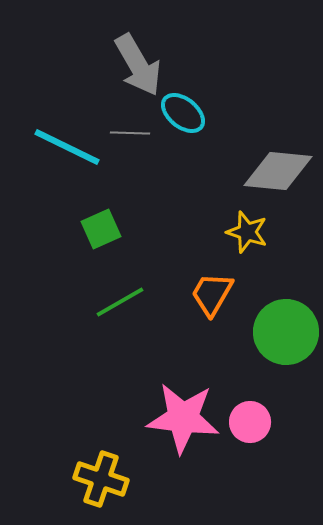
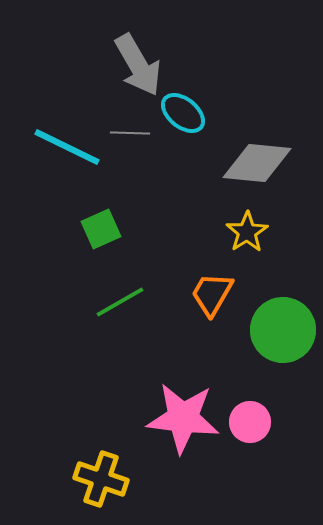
gray diamond: moved 21 px left, 8 px up
yellow star: rotated 21 degrees clockwise
green circle: moved 3 px left, 2 px up
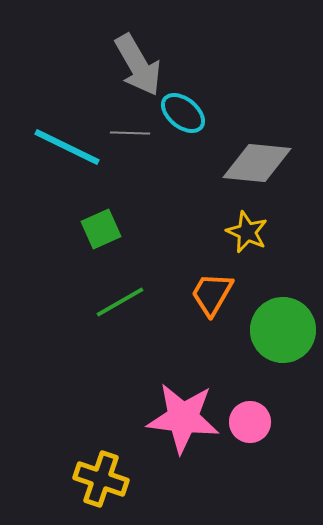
yellow star: rotated 15 degrees counterclockwise
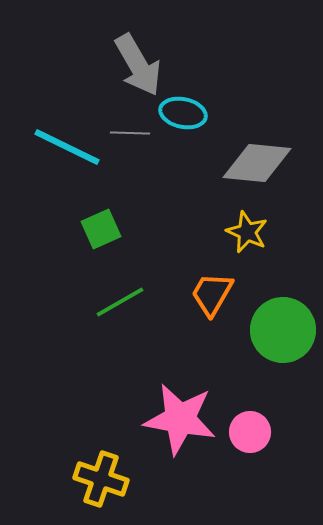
cyan ellipse: rotated 27 degrees counterclockwise
pink star: moved 3 px left, 1 px down; rotated 4 degrees clockwise
pink circle: moved 10 px down
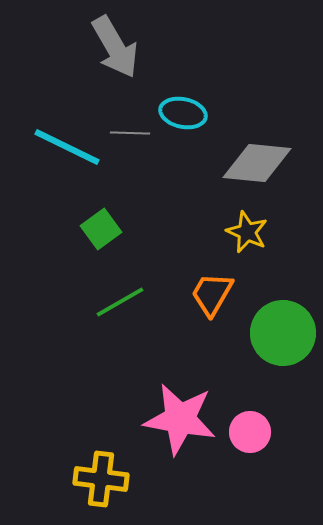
gray arrow: moved 23 px left, 18 px up
green square: rotated 12 degrees counterclockwise
green circle: moved 3 px down
yellow cross: rotated 12 degrees counterclockwise
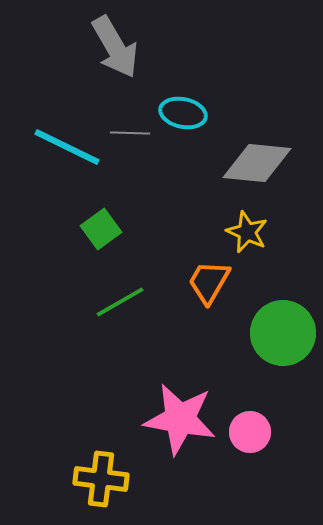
orange trapezoid: moved 3 px left, 12 px up
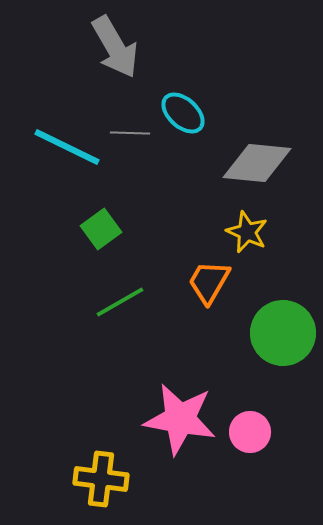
cyan ellipse: rotated 30 degrees clockwise
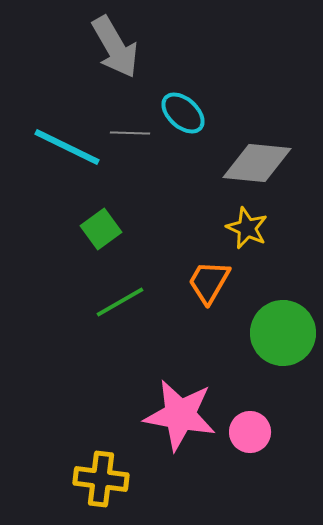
yellow star: moved 4 px up
pink star: moved 4 px up
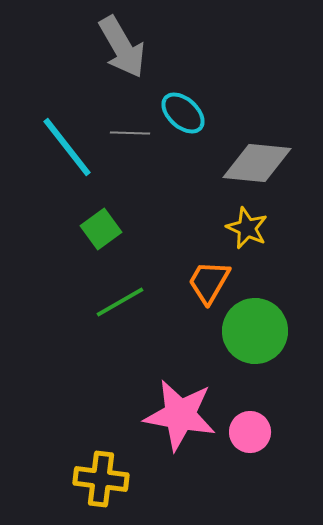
gray arrow: moved 7 px right
cyan line: rotated 26 degrees clockwise
green circle: moved 28 px left, 2 px up
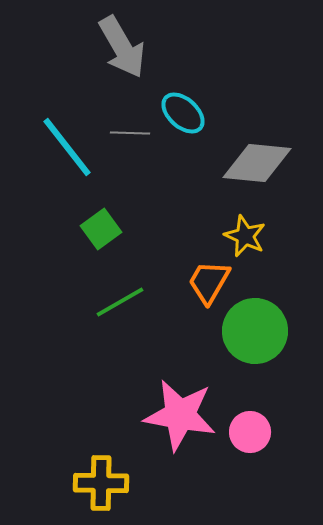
yellow star: moved 2 px left, 8 px down
yellow cross: moved 4 px down; rotated 6 degrees counterclockwise
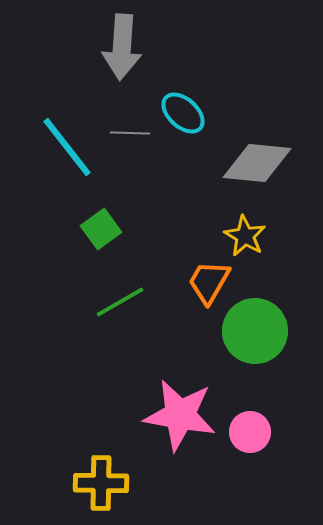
gray arrow: rotated 34 degrees clockwise
yellow star: rotated 6 degrees clockwise
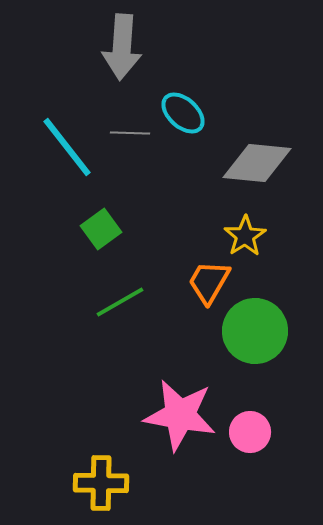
yellow star: rotated 9 degrees clockwise
